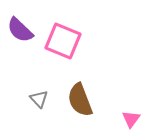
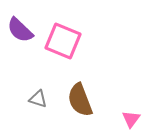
gray triangle: moved 1 px left; rotated 30 degrees counterclockwise
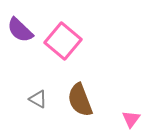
pink square: rotated 18 degrees clockwise
gray triangle: rotated 12 degrees clockwise
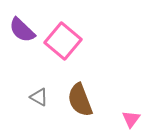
purple semicircle: moved 2 px right
gray triangle: moved 1 px right, 2 px up
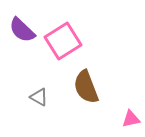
pink square: rotated 18 degrees clockwise
brown semicircle: moved 6 px right, 13 px up
pink triangle: rotated 42 degrees clockwise
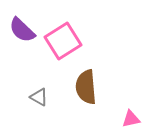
brown semicircle: rotated 16 degrees clockwise
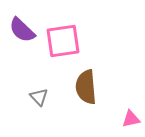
pink square: rotated 24 degrees clockwise
gray triangle: rotated 18 degrees clockwise
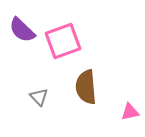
pink square: rotated 12 degrees counterclockwise
pink triangle: moved 1 px left, 7 px up
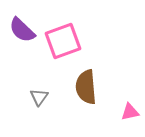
gray triangle: rotated 18 degrees clockwise
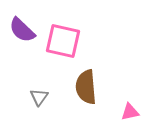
pink square: rotated 33 degrees clockwise
